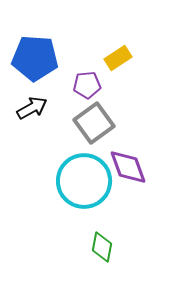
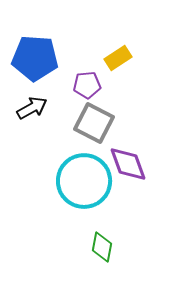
gray square: rotated 27 degrees counterclockwise
purple diamond: moved 3 px up
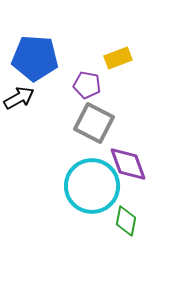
yellow rectangle: rotated 12 degrees clockwise
purple pentagon: rotated 16 degrees clockwise
black arrow: moved 13 px left, 10 px up
cyan circle: moved 8 px right, 5 px down
green diamond: moved 24 px right, 26 px up
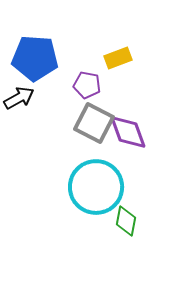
purple diamond: moved 32 px up
cyan circle: moved 4 px right, 1 px down
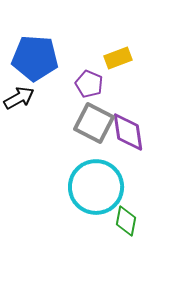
purple pentagon: moved 2 px right, 1 px up; rotated 12 degrees clockwise
purple diamond: rotated 12 degrees clockwise
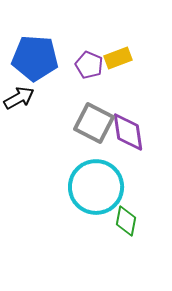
purple pentagon: moved 19 px up
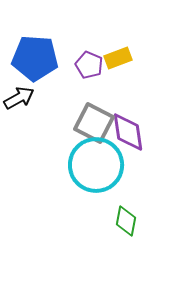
cyan circle: moved 22 px up
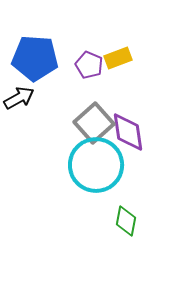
gray square: rotated 21 degrees clockwise
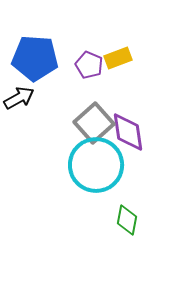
green diamond: moved 1 px right, 1 px up
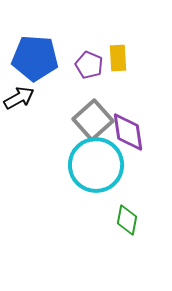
yellow rectangle: rotated 72 degrees counterclockwise
gray square: moved 1 px left, 3 px up
